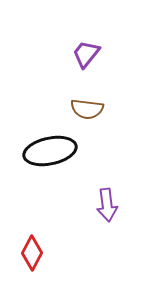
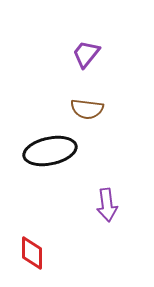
red diamond: rotated 28 degrees counterclockwise
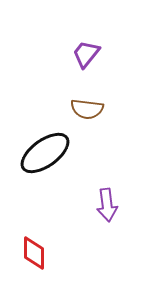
black ellipse: moved 5 px left, 2 px down; rotated 24 degrees counterclockwise
red diamond: moved 2 px right
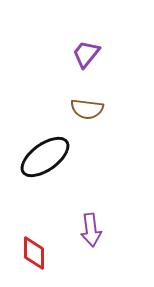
black ellipse: moved 4 px down
purple arrow: moved 16 px left, 25 px down
